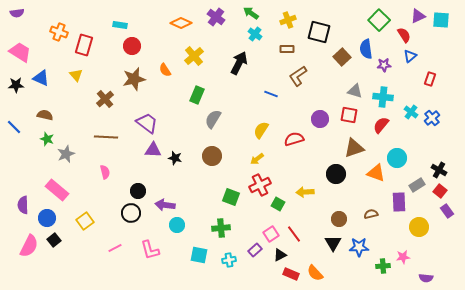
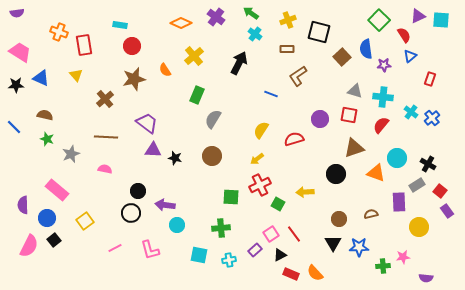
red rectangle at (84, 45): rotated 25 degrees counterclockwise
gray star at (66, 154): moved 5 px right
black cross at (439, 170): moved 11 px left, 6 px up
pink semicircle at (105, 172): moved 3 px up; rotated 64 degrees counterclockwise
green square at (231, 197): rotated 18 degrees counterclockwise
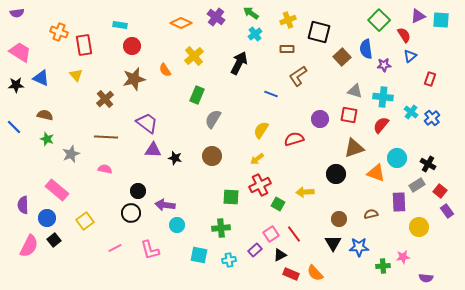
cyan cross at (255, 34): rotated 16 degrees clockwise
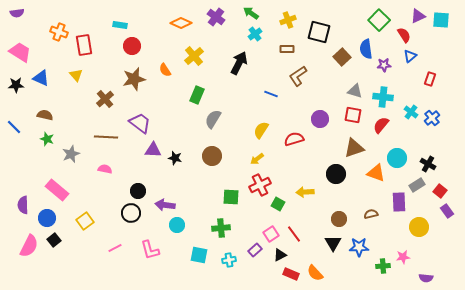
red square at (349, 115): moved 4 px right
purple trapezoid at (147, 123): moved 7 px left
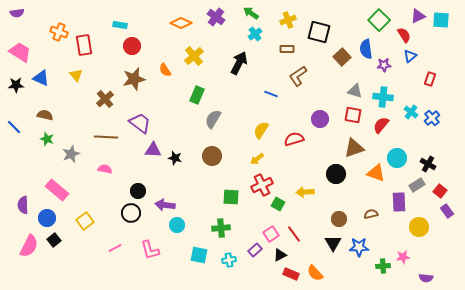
red cross at (260, 185): moved 2 px right
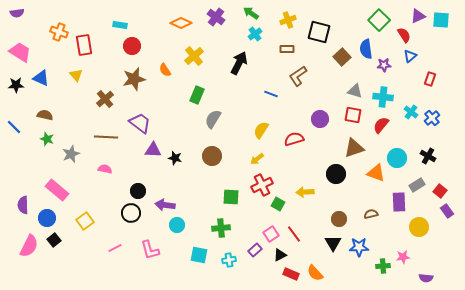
black cross at (428, 164): moved 8 px up
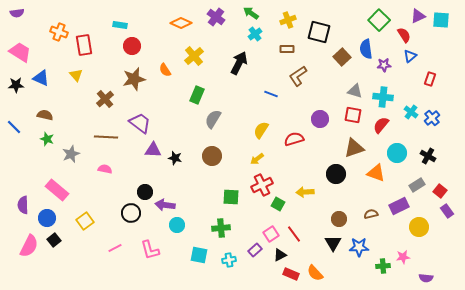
cyan circle at (397, 158): moved 5 px up
black circle at (138, 191): moved 7 px right, 1 px down
purple rectangle at (399, 202): moved 4 px down; rotated 66 degrees clockwise
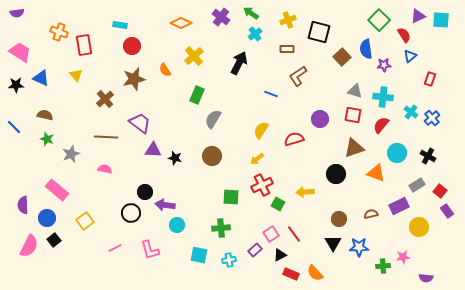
purple cross at (216, 17): moved 5 px right
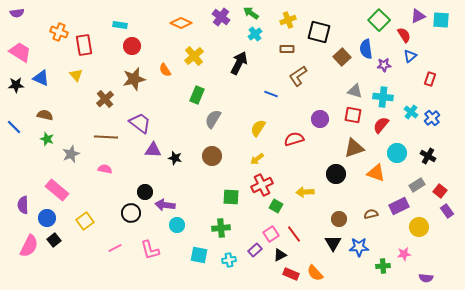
yellow semicircle at (261, 130): moved 3 px left, 2 px up
green square at (278, 204): moved 2 px left, 2 px down
pink star at (403, 257): moved 1 px right, 3 px up
